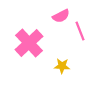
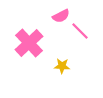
pink line: rotated 24 degrees counterclockwise
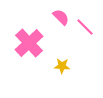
pink semicircle: moved 1 px down; rotated 108 degrees counterclockwise
pink line: moved 5 px right, 4 px up
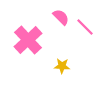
pink cross: moved 1 px left, 3 px up
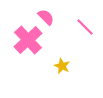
pink semicircle: moved 15 px left
yellow star: rotated 21 degrees clockwise
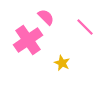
pink cross: rotated 8 degrees clockwise
yellow star: moved 3 px up
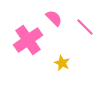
pink semicircle: moved 8 px right, 1 px down
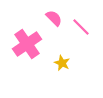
pink line: moved 4 px left
pink cross: moved 1 px left, 4 px down
